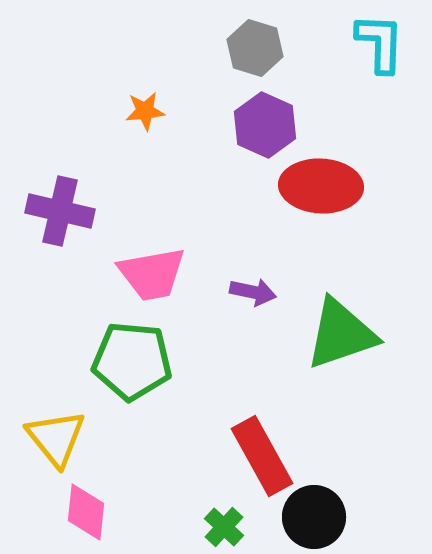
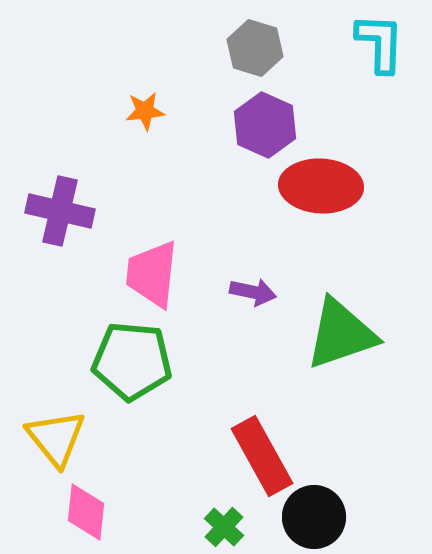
pink trapezoid: rotated 106 degrees clockwise
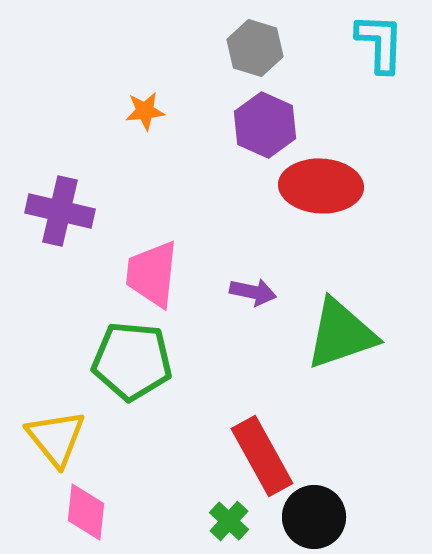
green cross: moved 5 px right, 6 px up
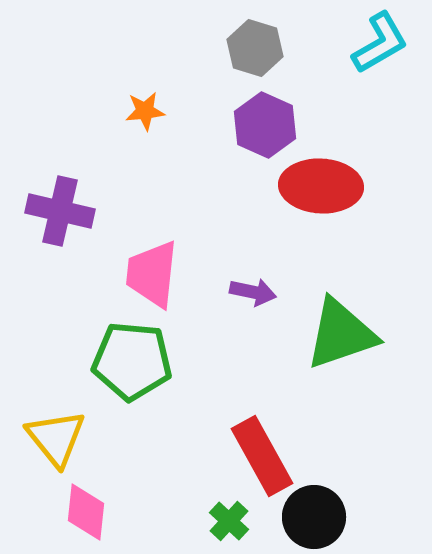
cyan L-shape: rotated 58 degrees clockwise
